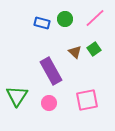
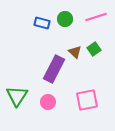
pink line: moved 1 px right, 1 px up; rotated 25 degrees clockwise
purple rectangle: moved 3 px right, 2 px up; rotated 56 degrees clockwise
pink circle: moved 1 px left, 1 px up
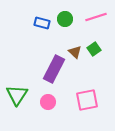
green triangle: moved 1 px up
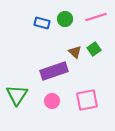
purple rectangle: moved 2 px down; rotated 44 degrees clockwise
pink circle: moved 4 px right, 1 px up
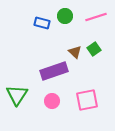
green circle: moved 3 px up
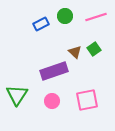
blue rectangle: moved 1 px left, 1 px down; rotated 42 degrees counterclockwise
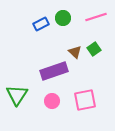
green circle: moved 2 px left, 2 px down
pink square: moved 2 px left
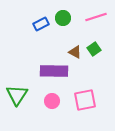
brown triangle: rotated 16 degrees counterclockwise
purple rectangle: rotated 20 degrees clockwise
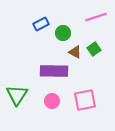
green circle: moved 15 px down
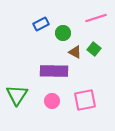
pink line: moved 1 px down
green square: rotated 16 degrees counterclockwise
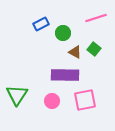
purple rectangle: moved 11 px right, 4 px down
